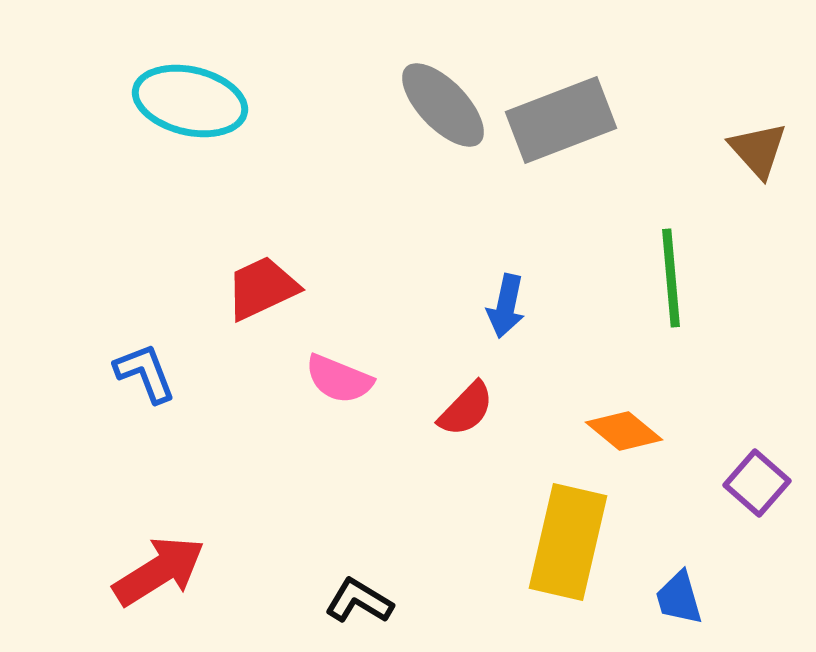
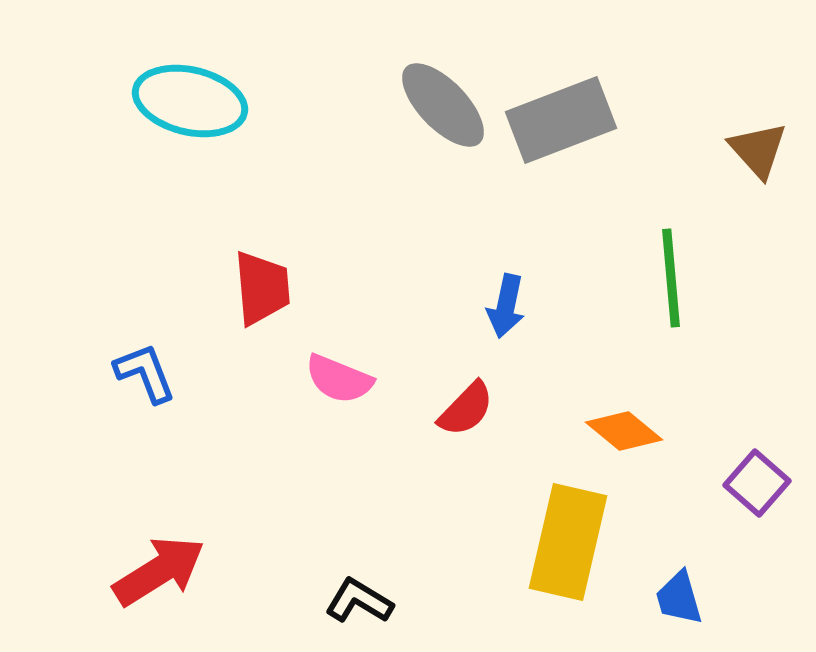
red trapezoid: rotated 110 degrees clockwise
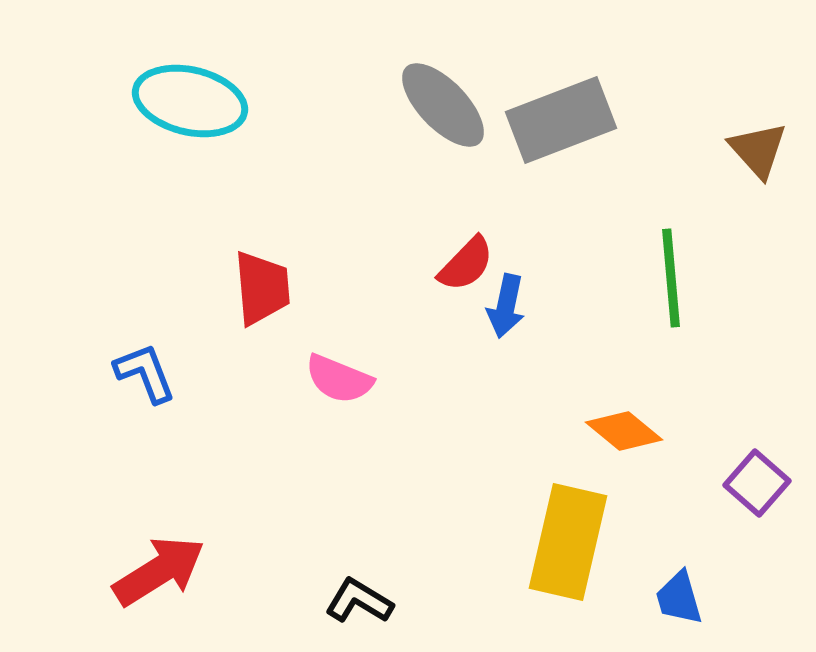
red semicircle: moved 145 px up
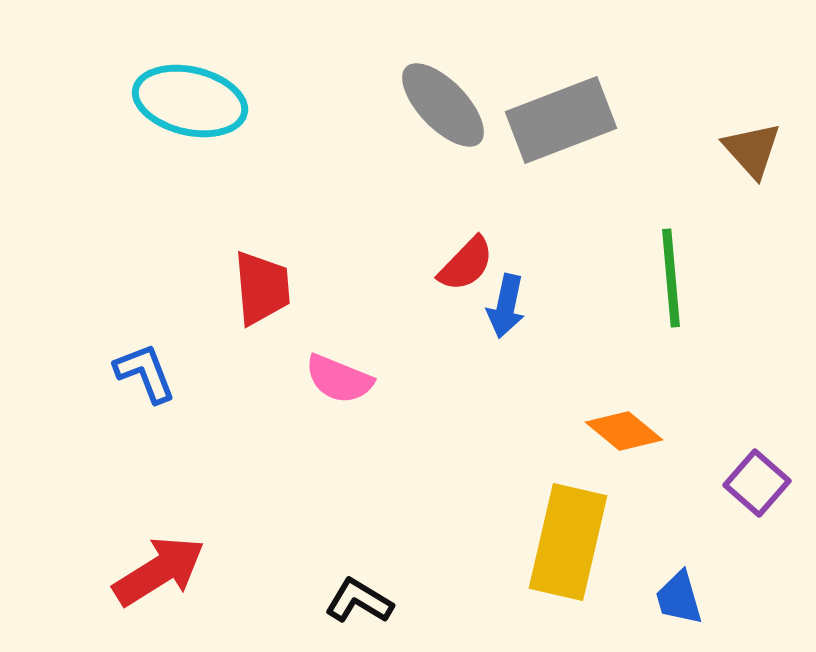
brown triangle: moved 6 px left
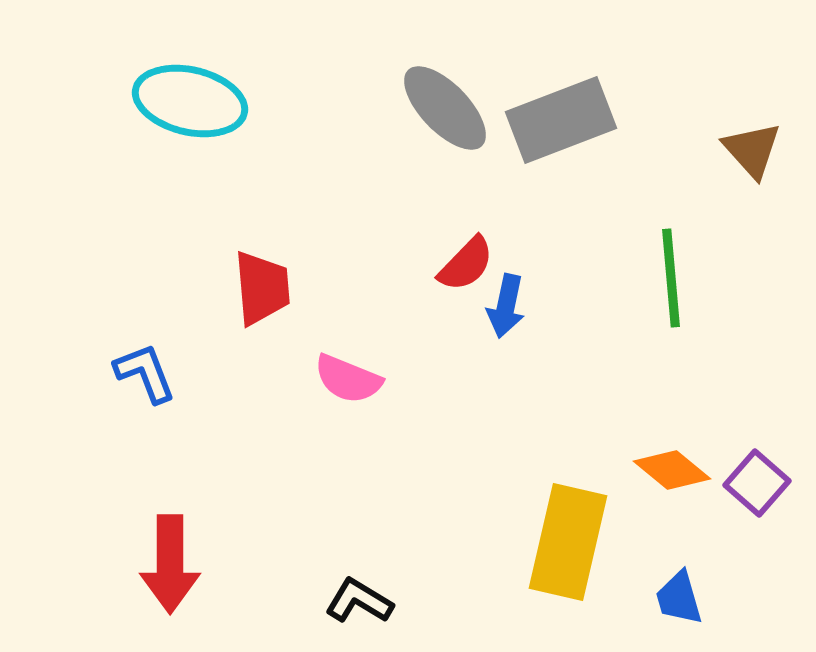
gray ellipse: moved 2 px right, 3 px down
pink semicircle: moved 9 px right
orange diamond: moved 48 px right, 39 px down
red arrow: moved 11 px right, 7 px up; rotated 122 degrees clockwise
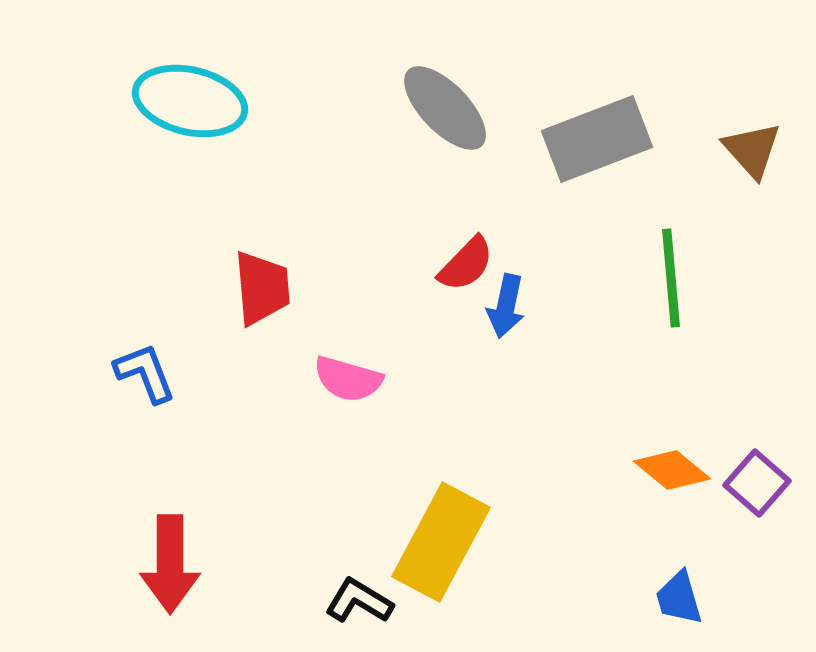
gray rectangle: moved 36 px right, 19 px down
pink semicircle: rotated 6 degrees counterclockwise
yellow rectangle: moved 127 px left; rotated 15 degrees clockwise
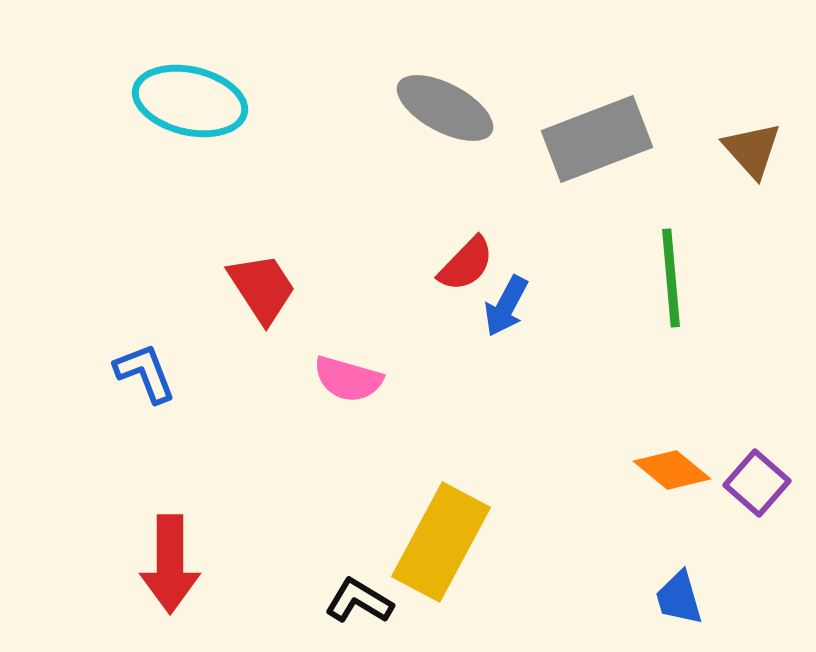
gray ellipse: rotated 18 degrees counterclockwise
red trapezoid: rotated 28 degrees counterclockwise
blue arrow: rotated 16 degrees clockwise
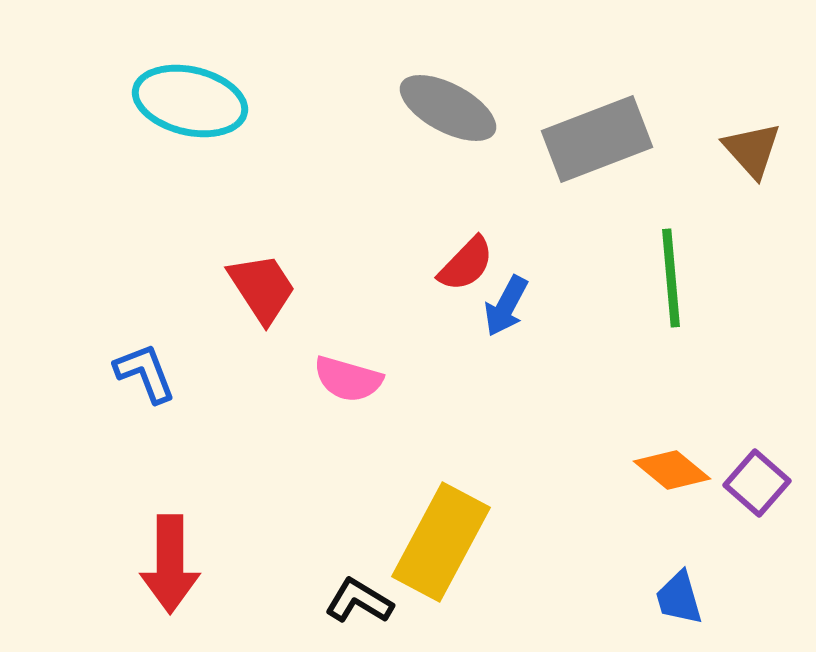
gray ellipse: moved 3 px right
